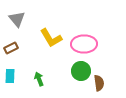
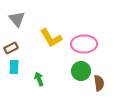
cyan rectangle: moved 4 px right, 9 px up
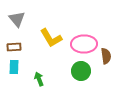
brown rectangle: moved 3 px right, 1 px up; rotated 24 degrees clockwise
brown semicircle: moved 7 px right, 27 px up
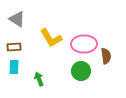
gray triangle: rotated 18 degrees counterclockwise
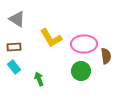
cyan rectangle: rotated 40 degrees counterclockwise
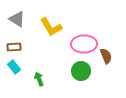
yellow L-shape: moved 11 px up
brown semicircle: rotated 14 degrees counterclockwise
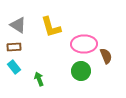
gray triangle: moved 1 px right, 6 px down
yellow L-shape: rotated 15 degrees clockwise
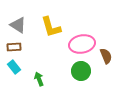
pink ellipse: moved 2 px left; rotated 10 degrees counterclockwise
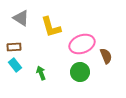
gray triangle: moved 3 px right, 7 px up
pink ellipse: rotated 10 degrees counterclockwise
cyan rectangle: moved 1 px right, 2 px up
green circle: moved 1 px left, 1 px down
green arrow: moved 2 px right, 6 px up
